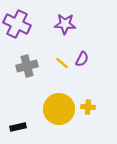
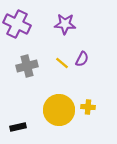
yellow circle: moved 1 px down
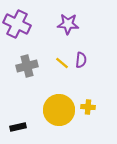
purple star: moved 3 px right
purple semicircle: moved 1 px left, 1 px down; rotated 21 degrees counterclockwise
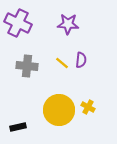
purple cross: moved 1 px right, 1 px up
gray cross: rotated 20 degrees clockwise
yellow cross: rotated 24 degrees clockwise
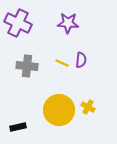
purple star: moved 1 px up
yellow line: rotated 16 degrees counterclockwise
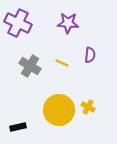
purple semicircle: moved 9 px right, 5 px up
gray cross: moved 3 px right; rotated 25 degrees clockwise
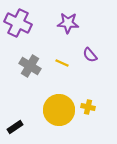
purple semicircle: rotated 133 degrees clockwise
yellow cross: rotated 16 degrees counterclockwise
black rectangle: moved 3 px left; rotated 21 degrees counterclockwise
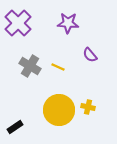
purple cross: rotated 20 degrees clockwise
yellow line: moved 4 px left, 4 px down
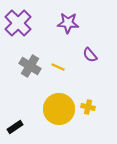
yellow circle: moved 1 px up
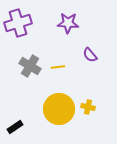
purple cross: rotated 28 degrees clockwise
yellow line: rotated 32 degrees counterclockwise
